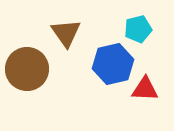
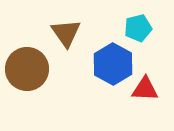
cyan pentagon: moved 1 px up
blue hexagon: rotated 18 degrees counterclockwise
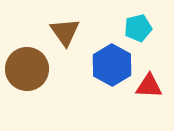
brown triangle: moved 1 px left, 1 px up
blue hexagon: moved 1 px left, 1 px down
red triangle: moved 4 px right, 3 px up
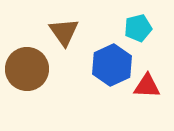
brown triangle: moved 1 px left
blue hexagon: rotated 6 degrees clockwise
red triangle: moved 2 px left
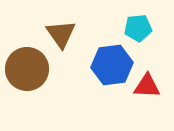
cyan pentagon: rotated 8 degrees clockwise
brown triangle: moved 3 px left, 2 px down
blue hexagon: rotated 18 degrees clockwise
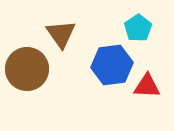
cyan pentagon: rotated 28 degrees counterclockwise
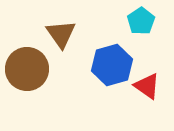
cyan pentagon: moved 3 px right, 7 px up
blue hexagon: rotated 9 degrees counterclockwise
red triangle: rotated 32 degrees clockwise
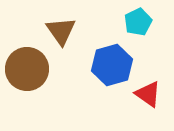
cyan pentagon: moved 3 px left, 1 px down; rotated 8 degrees clockwise
brown triangle: moved 3 px up
red triangle: moved 1 px right, 8 px down
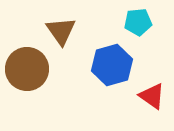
cyan pentagon: rotated 20 degrees clockwise
red triangle: moved 4 px right, 2 px down
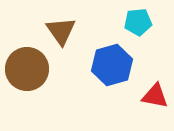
red triangle: moved 3 px right; rotated 24 degrees counterclockwise
